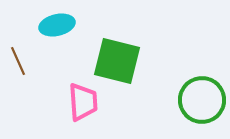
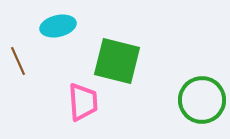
cyan ellipse: moved 1 px right, 1 px down
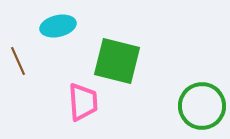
green circle: moved 6 px down
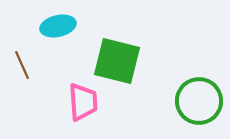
brown line: moved 4 px right, 4 px down
green circle: moved 3 px left, 5 px up
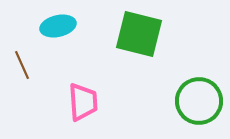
green square: moved 22 px right, 27 px up
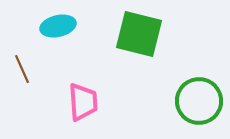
brown line: moved 4 px down
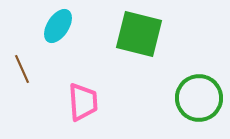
cyan ellipse: rotated 44 degrees counterclockwise
green circle: moved 3 px up
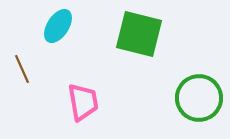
pink trapezoid: rotated 6 degrees counterclockwise
